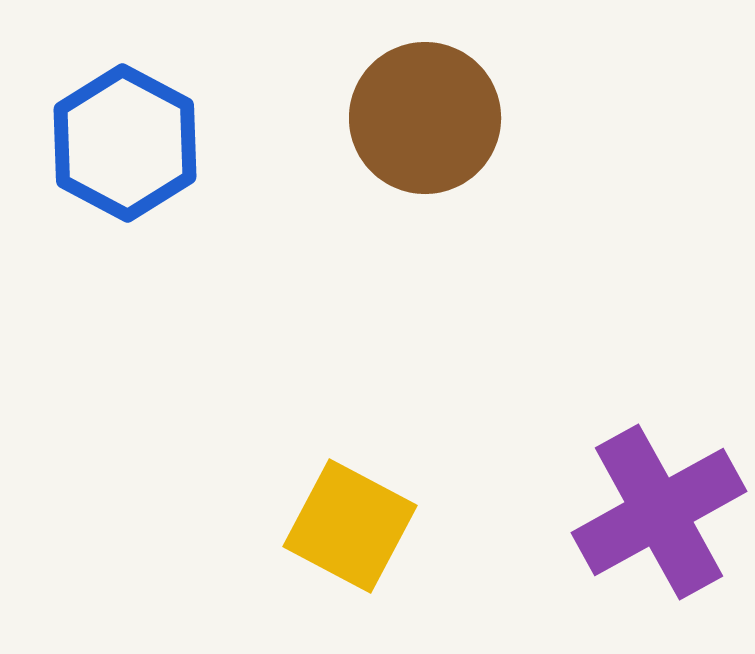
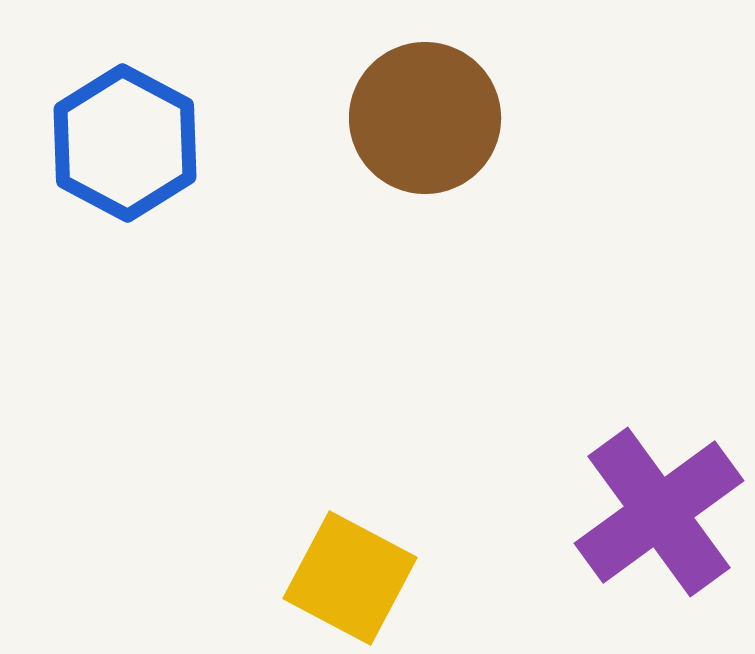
purple cross: rotated 7 degrees counterclockwise
yellow square: moved 52 px down
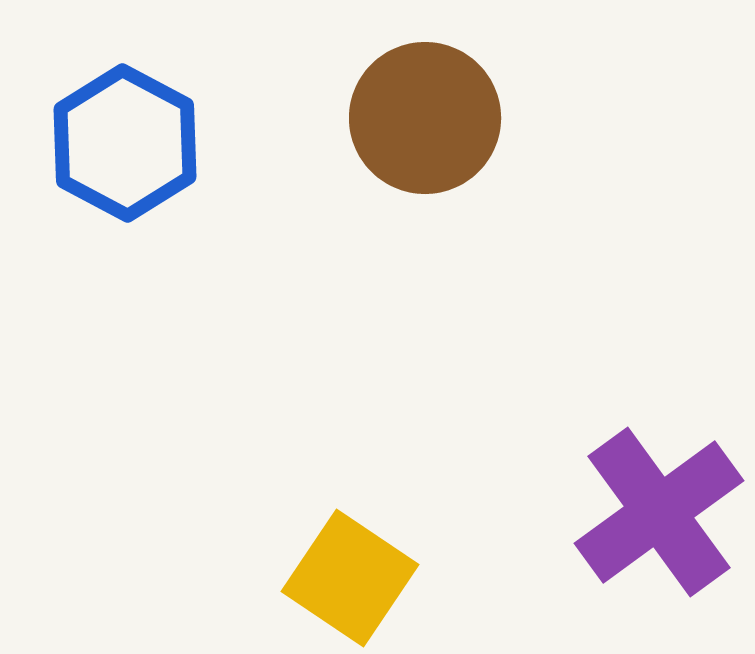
yellow square: rotated 6 degrees clockwise
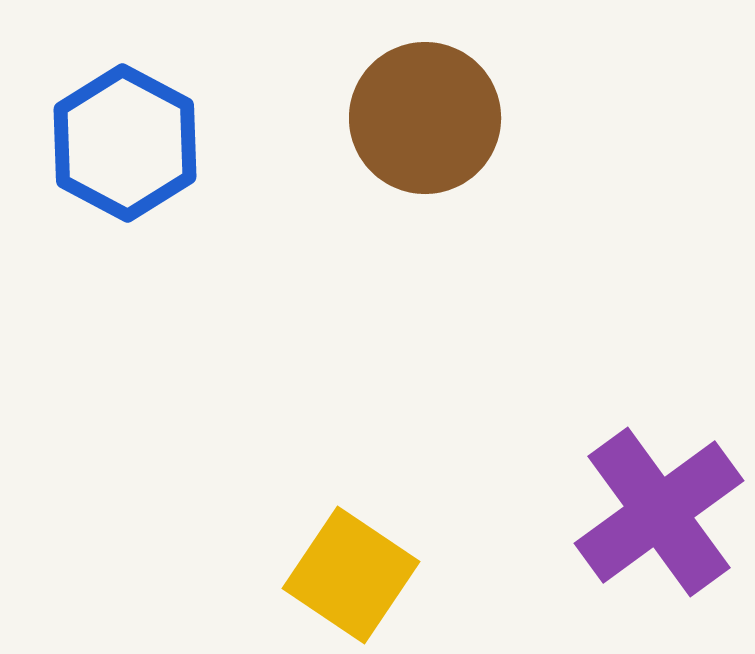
yellow square: moved 1 px right, 3 px up
